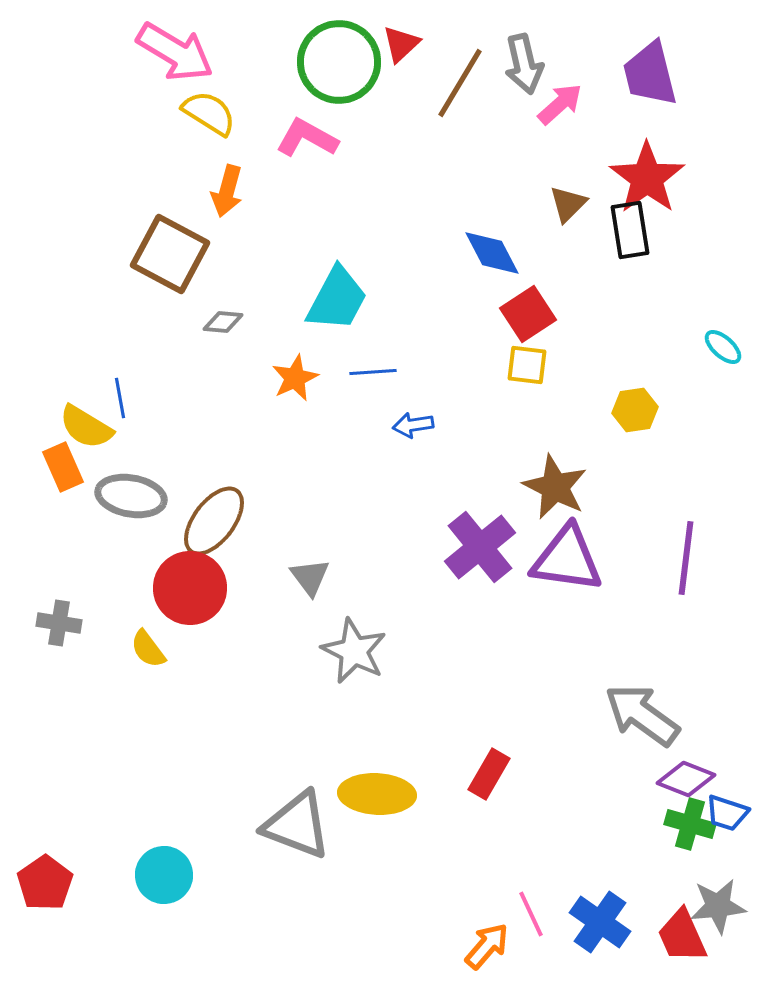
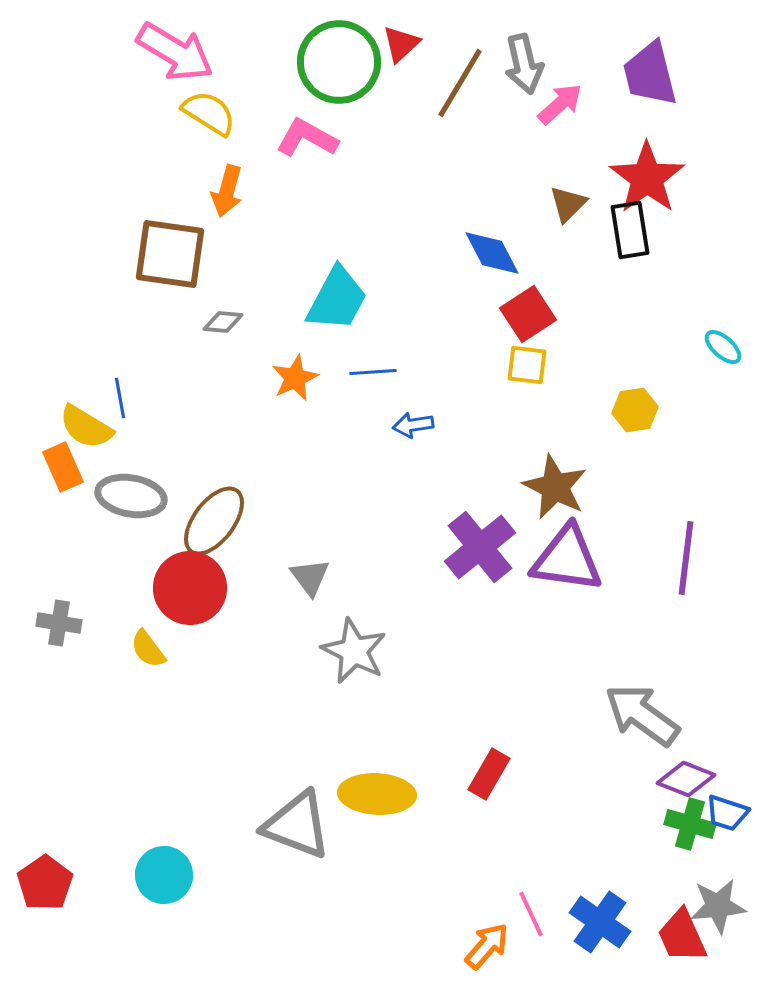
brown square at (170, 254): rotated 20 degrees counterclockwise
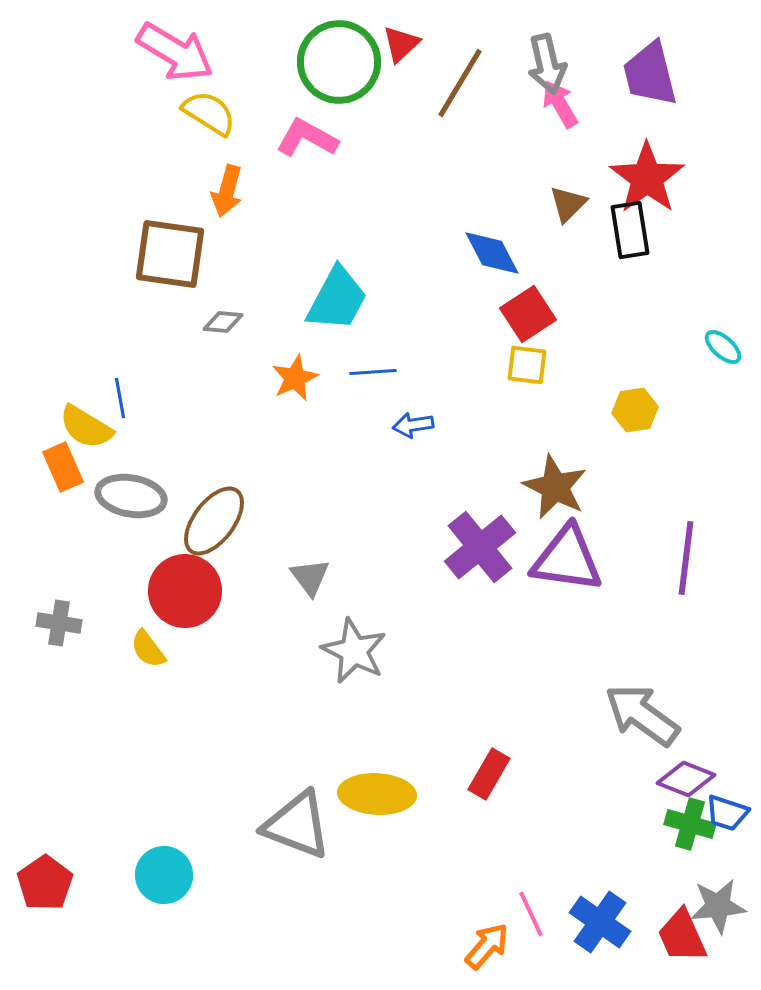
gray arrow at (524, 64): moved 23 px right
pink arrow at (560, 104): rotated 78 degrees counterclockwise
red circle at (190, 588): moved 5 px left, 3 px down
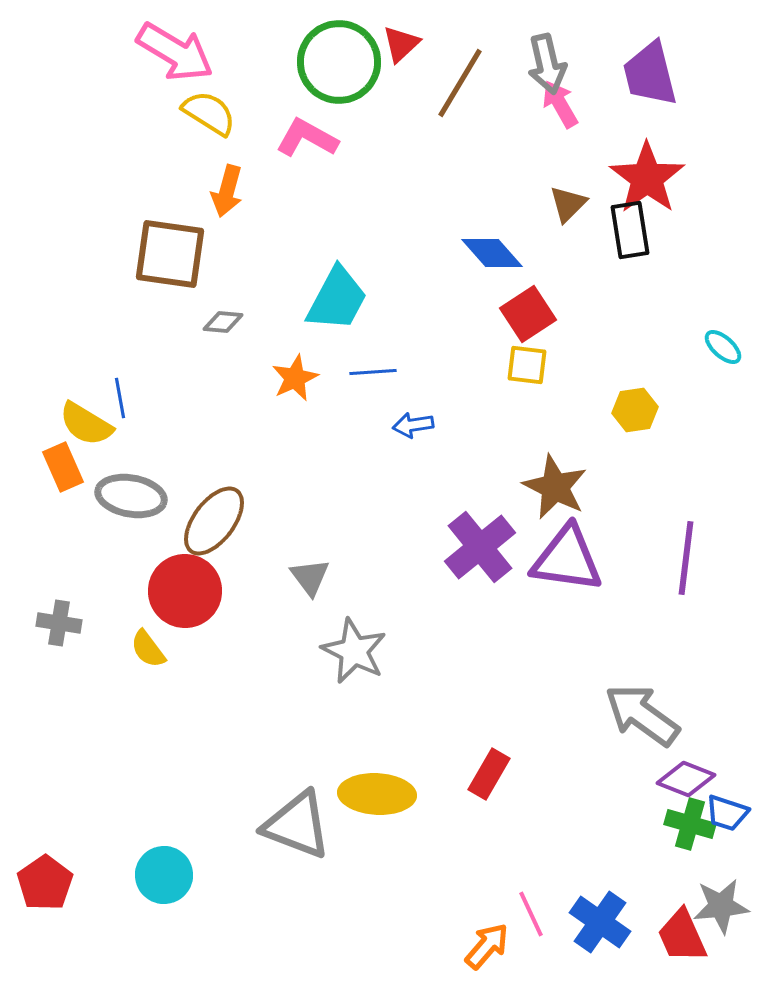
blue diamond at (492, 253): rotated 14 degrees counterclockwise
yellow semicircle at (86, 427): moved 3 px up
gray star at (718, 906): moved 3 px right
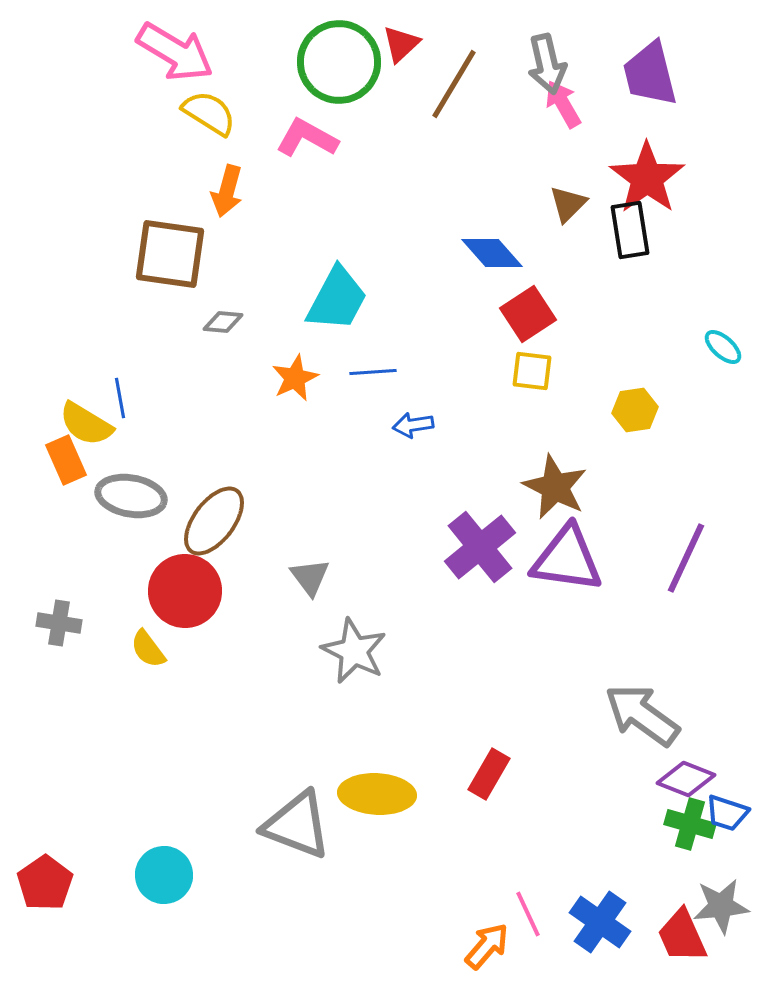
brown line at (460, 83): moved 6 px left, 1 px down
pink arrow at (560, 104): moved 3 px right
yellow square at (527, 365): moved 5 px right, 6 px down
orange rectangle at (63, 467): moved 3 px right, 7 px up
purple line at (686, 558): rotated 18 degrees clockwise
pink line at (531, 914): moved 3 px left
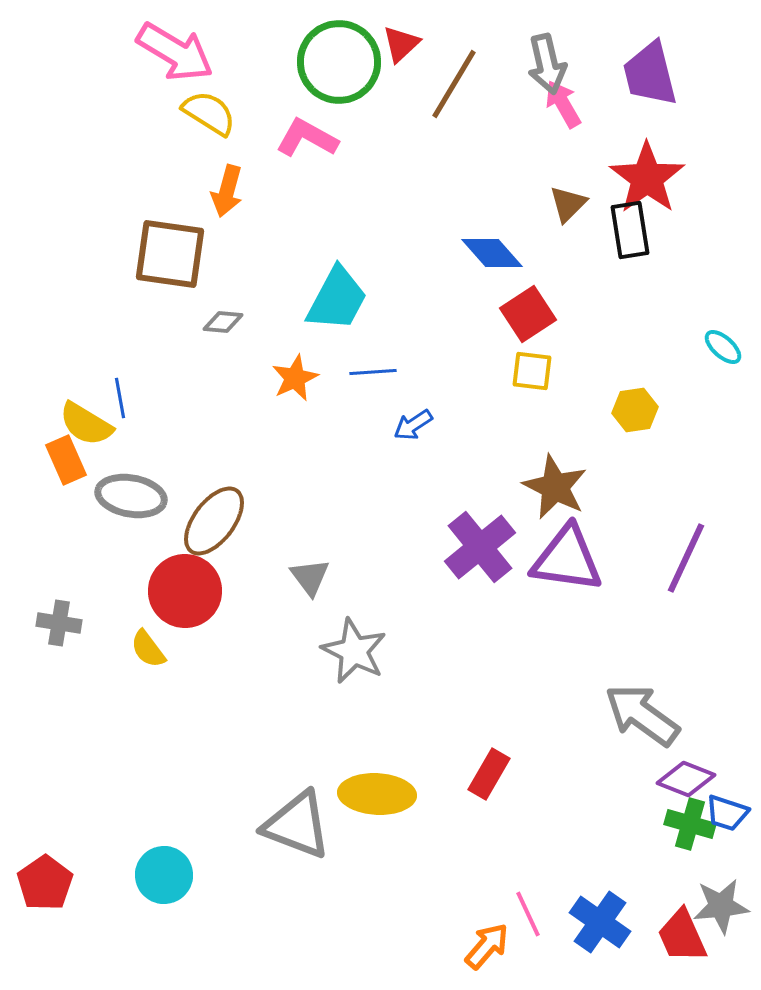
blue arrow at (413, 425): rotated 24 degrees counterclockwise
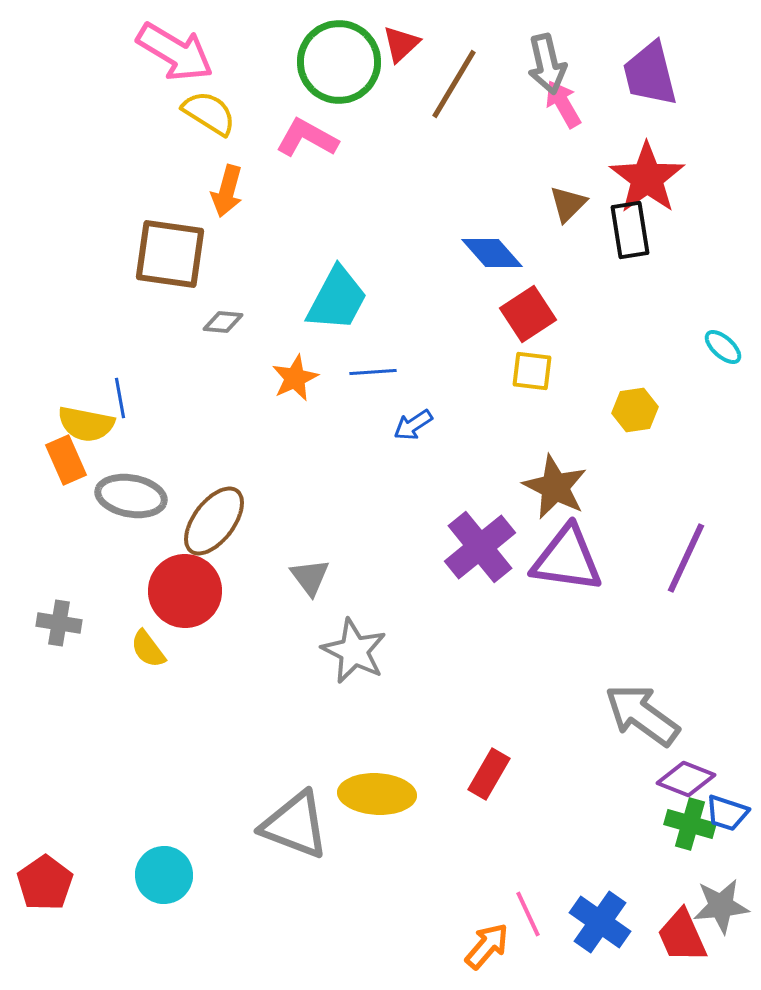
yellow semicircle at (86, 424): rotated 20 degrees counterclockwise
gray triangle at (297, 825): moved 2 px left
